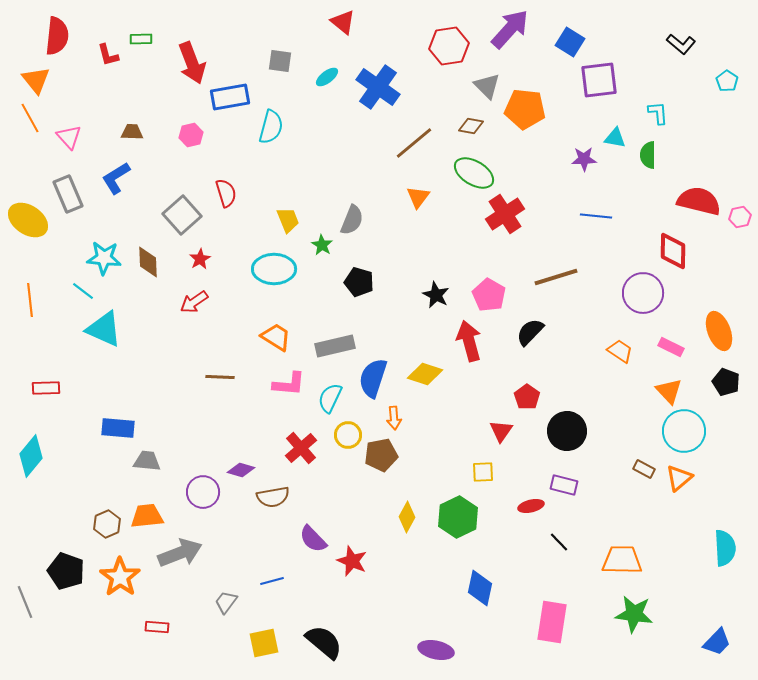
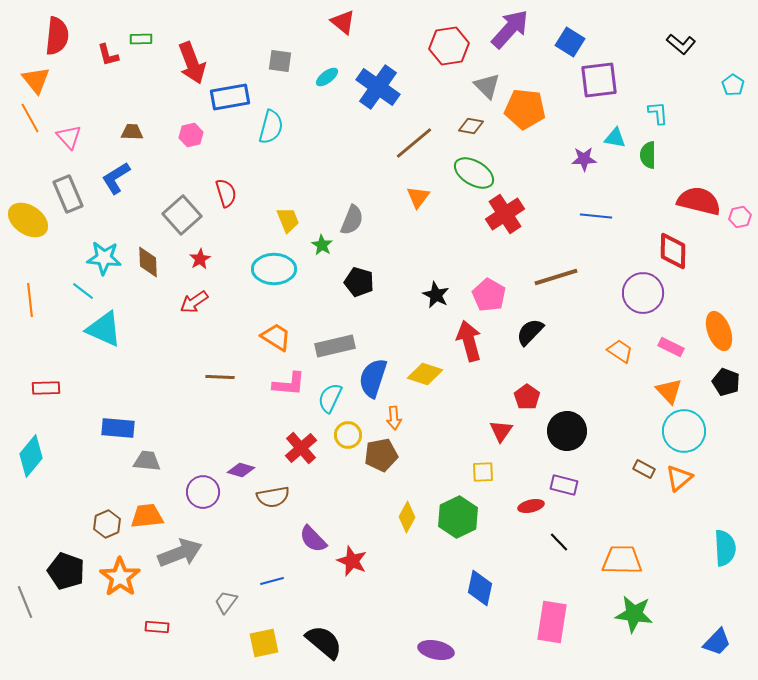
cyan pentagon at (727, 81): moved 6 px right, 4 px down
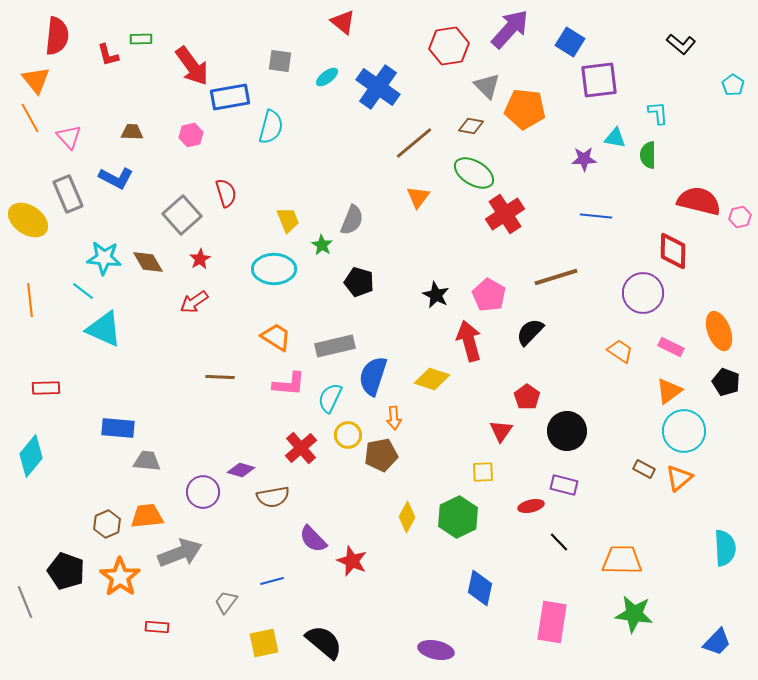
red arrow at (192, 63): moved 3 px down; rotated 15 degrees counterclockwise
blue L-shape at (116, 178): rotated 120 degrees counterclockwise
brown diamond at (148, 262): rotated 28 degrees counterclockwise
yellow diamond at (425, 374): moved 7 px right, 5 px down
blue semicircle at (373, 378): moved 2 px up
orange triangle at (669, 391): rotated 36 degrees clockwise
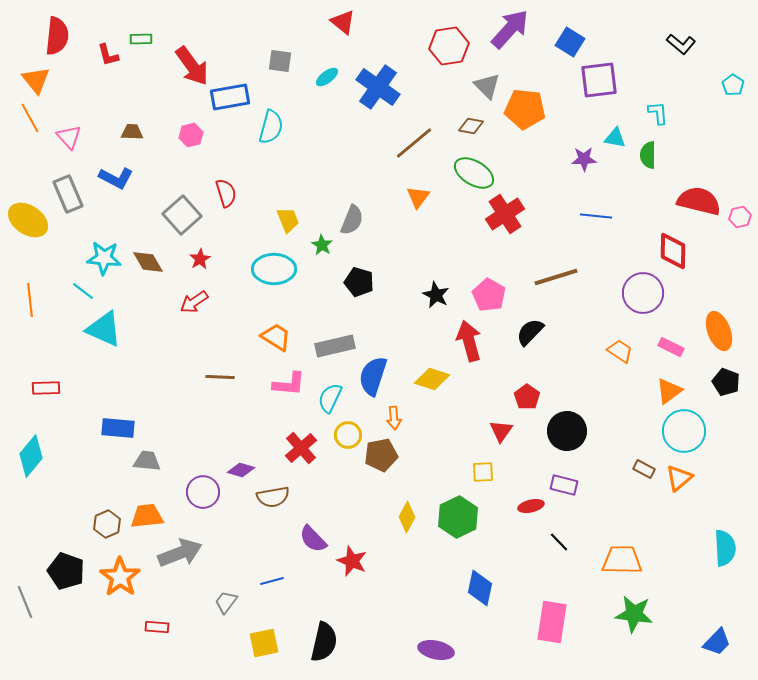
black semicircle at (324, 642): rotated 63 degrees clockwise
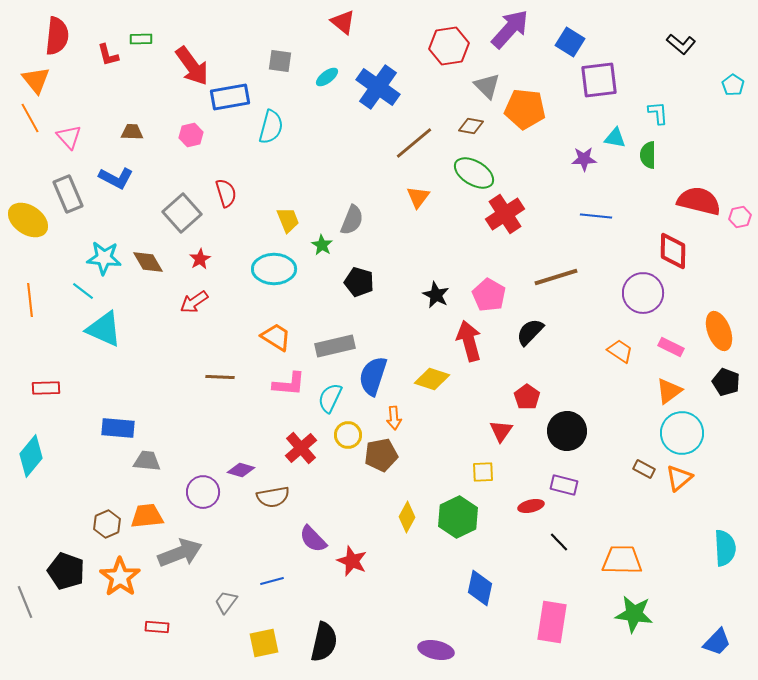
gray square at (182, 215): moved 2 px up
cyan circle at (684, 431): moved 2 px left, 2 px down
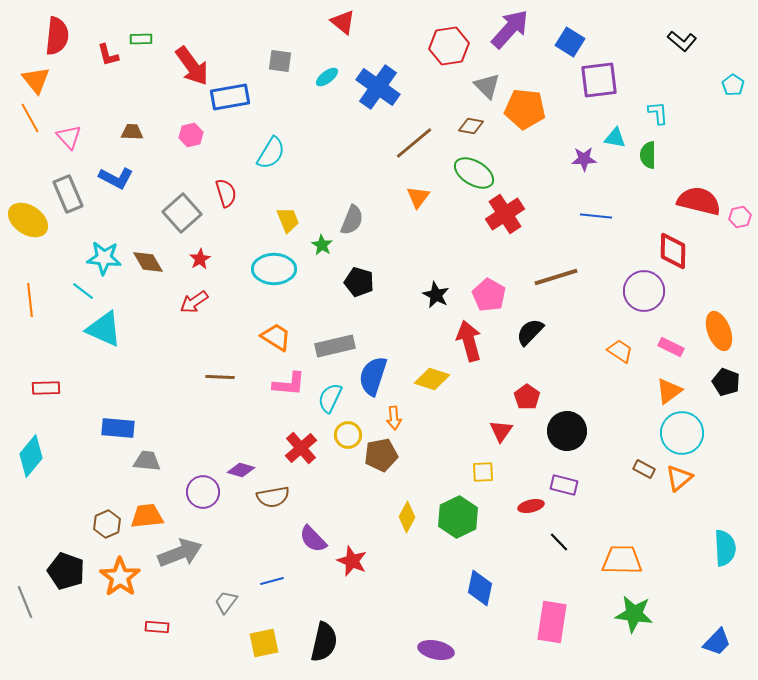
black L-shape at (681, 44): moved 1 px right, 3 px up
cyan semicircle at (271, 127): moved 26 px down; rotated 16 degrees clockwise
purple circle at (643, 293): moved 1 px right, 2 px up
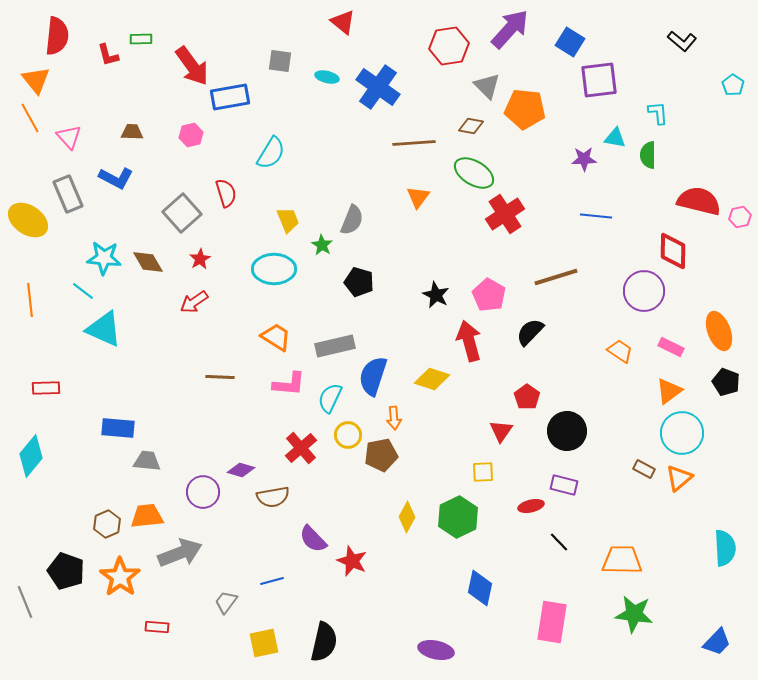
cyan ellipse at (327, 77): rotated 50 degrees clockwise
brown line at (414, 143): rotated 36 degrees clockwise
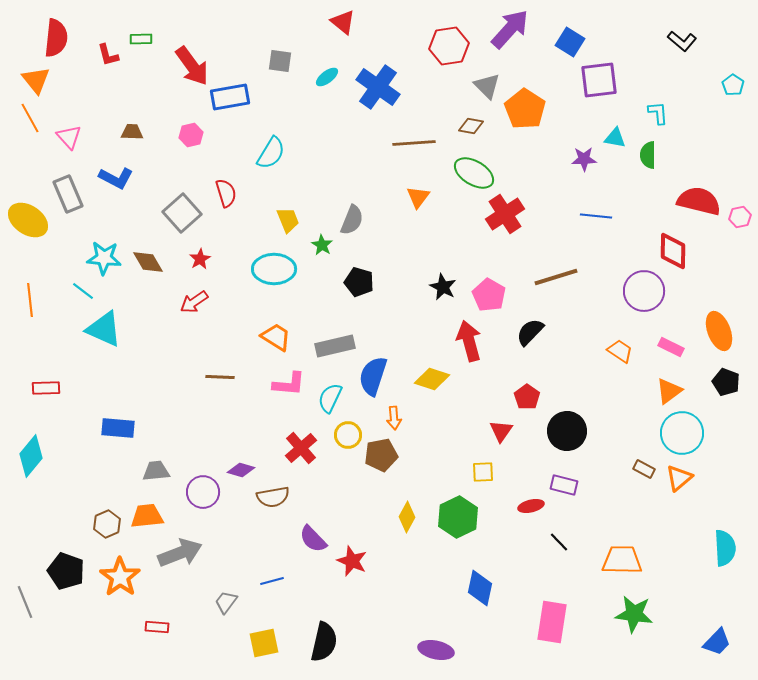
red semicircle at (57, 36): moved 1 px left, 2 px down
cyan ellipse at (327, 77): rotated 50 degrees counterclockwise
orange pentagon at (525, 109): rotated 27 degrees clockwise
black star at (436, 295): moved 7 px right, 8 px up
gray trapezoid at (147, 461): moved 9 px right, 10 px down; rotated 12 degrees counterclockwise
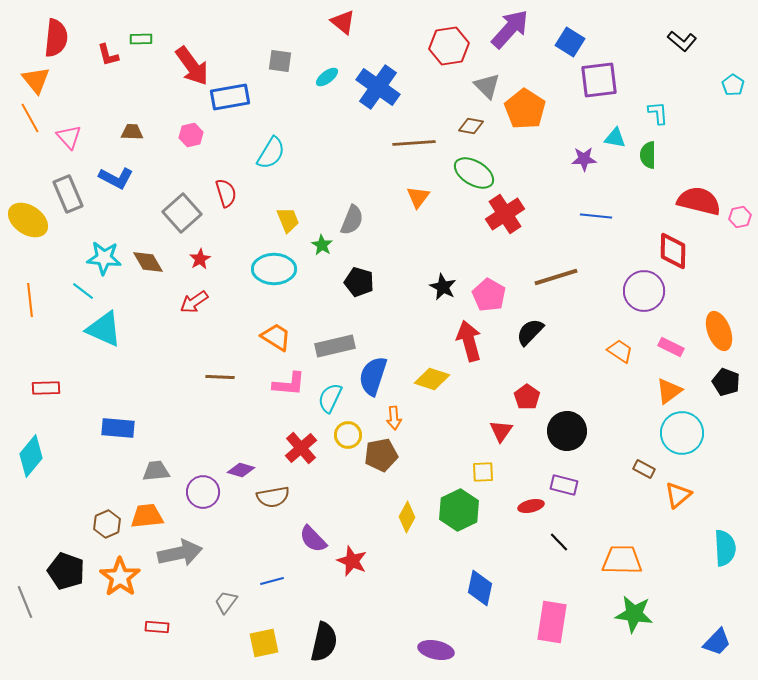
orange triangle at (679, 478): moved 1 px left, 17 px down
green hexagon at (458, 517): moved 1 px right, 7 px up
gray arrow at (180, 553): rotated 9 degrees clockwise
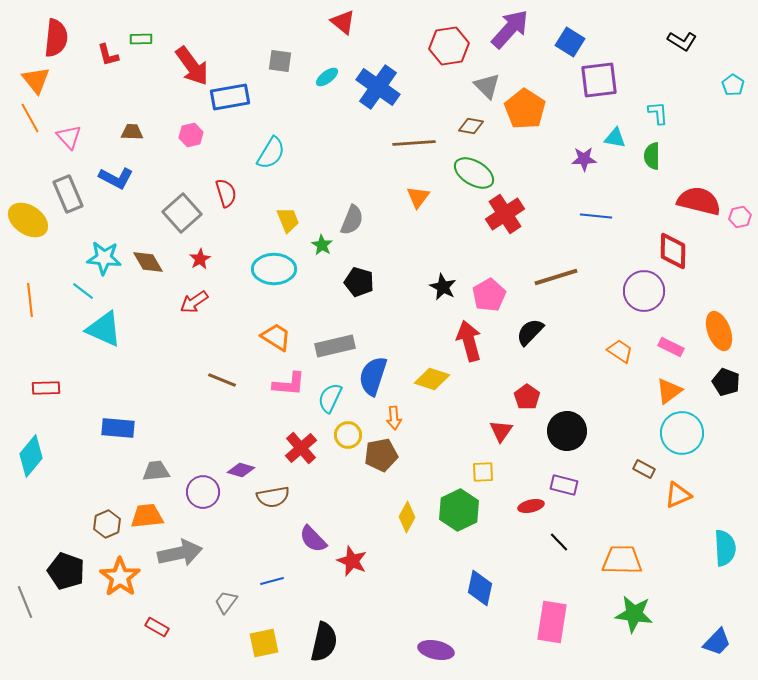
black L-shape at (682, 41): rotated 8 degrees counterclockwise
green semicircle at (648, 155): moved 4 px right, 1 px down
pink pentagon at (489, 295): rotated 12 degrees clockwise
brown line at (220, 377): moved 2 px right, 3 px down; rotated 20 degrees clockwise
orange triangle at (678, 495): rotated 16 degrees clockwise
red rectangle at (157, 627): rotated 25 degrees clockwise
